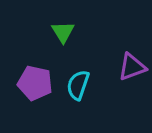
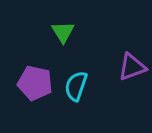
cyan semicircle: moved 2 px left, 1 px down
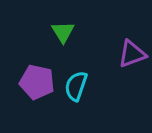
purple triangle: moved 13 px up
purple pentagon: moved 2 px right, 1 px up
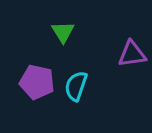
purple triangle: rotated 12 degrees clockwise
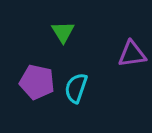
cyan semicircle: moved 2 px down
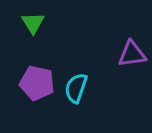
green triangle: moved 30 px left, 9 px up
purple pentagon: moved 1 px down
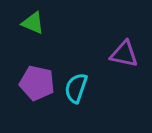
green triangle: rotated 35 degrees counterclockwise
purple triangle: moved 8 px left; rotated 20 degrees clockwise
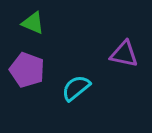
purple pentagon: moved 10 px left, 13 px up; rotated 8 degrees clockwise
cyan semicircle: rotated 32 degrees clockwise
